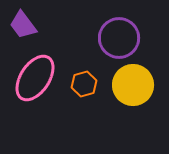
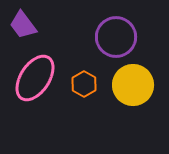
purple circle: moved 3 px left, 1 px up
orange hexagon: rotated 15 degrees counterclockwise
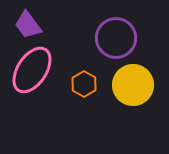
purple trapezoid: moved 5 px right
purple circle: moved 1 px down
pink ellipse: moved 3 px left, 8 px up
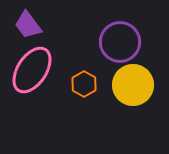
purple circle: moved 4 px right, 4 px down
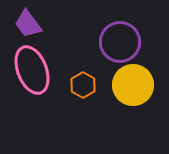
purple trapezoid: moved 1 px up
pink ellipse: rotated 54 degrees counterclockwise
orange hexagon: moved 1 px left, 1 px down
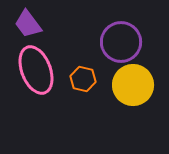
purple circle: moved 1 px right
pink ellipse: moved 4 px right
orange hexagon: moved 6 px up; rotated 15 degrees counterclockwise
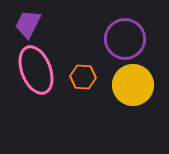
purple trapezoid: rotated 64 degrees clockwise
purple circle: moved 4 px right, 3 px up
orange hexagon: moved 2 px up; rotated 10 degrees counterclockwise
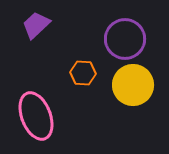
purple trapezoid: moved 8 px right, 1 px down; rotated 20 degrees clockwise
pink ellipse: moved 46 px down
orange hexagon: moved 4 px up
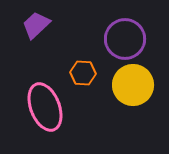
pink ellipse: moved 9 px right, 9 px up
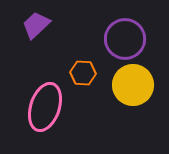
pink ellipse: rotated 39 degrees clockwise
